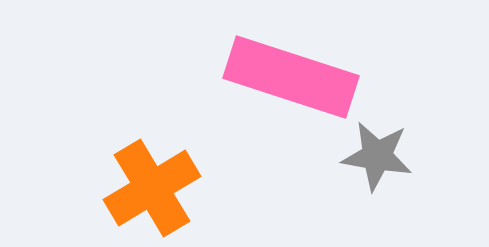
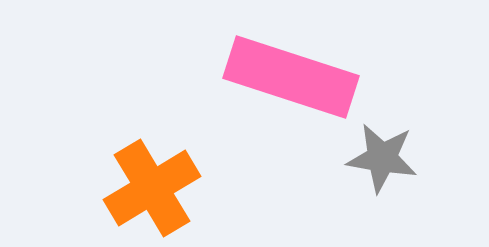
gray star: moved 5 px right, 2 px down
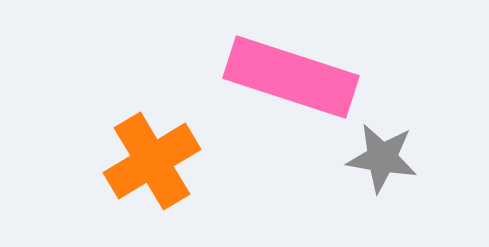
orange cross: moved 27 px up
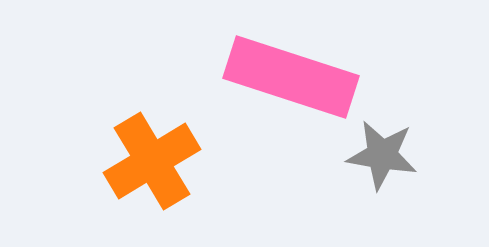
gray star: moved 3 px up
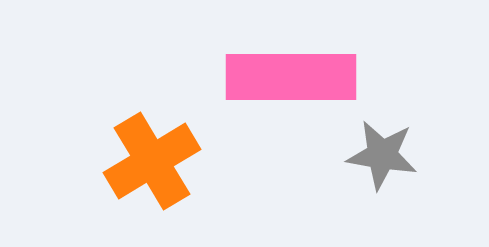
pink rectangle: rotated 18 degrees counterclockwise
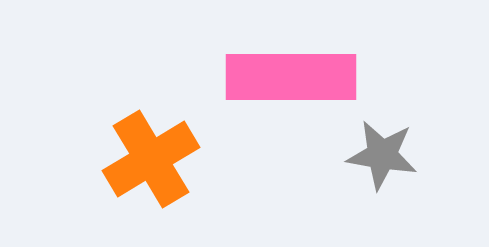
orange cross: moved 1 px left, 2 px up
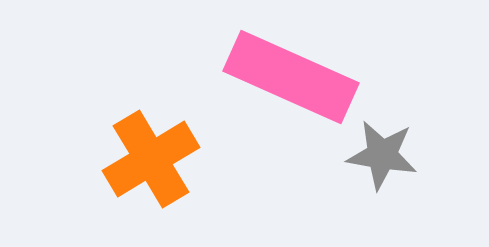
pink rectangle: rotated 24 degrees clockwise
